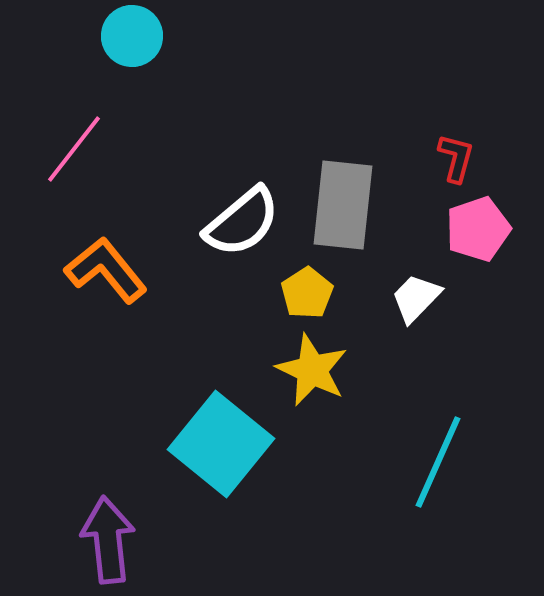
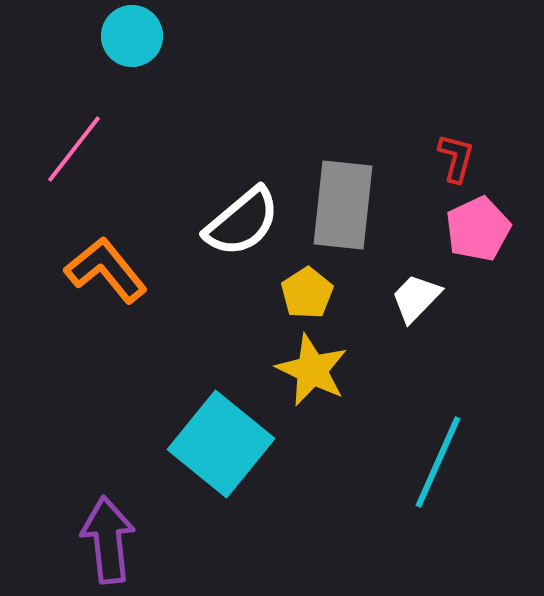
pink pentagon: rotated 6 degrees counterclockwise
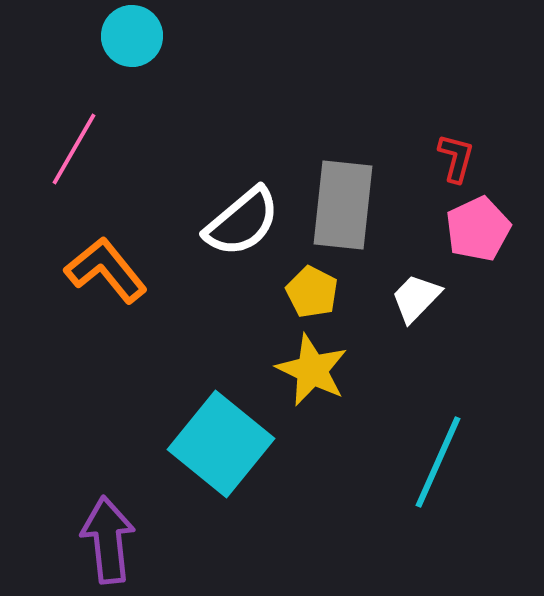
pink line: rotated 8 degrees counterclockwise
yellow pentagon: moved 5 px right, 1 px up; rotated 12 degrees counterclockwise
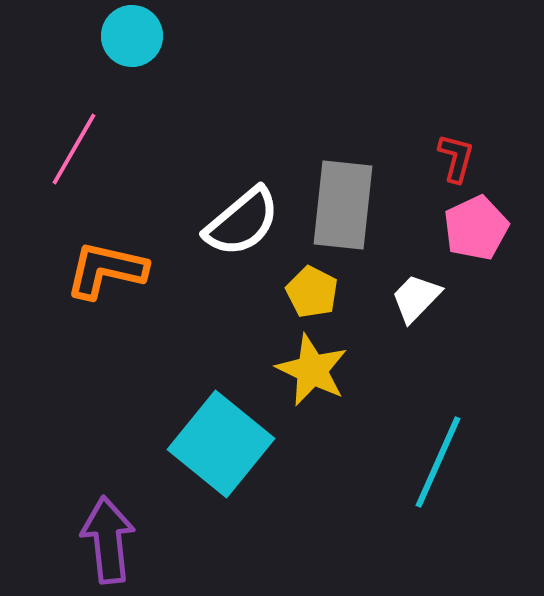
pink pentagon: moved 2 px left, 1 px up
orange L-shape: rotated 38 degrees counterclockwise
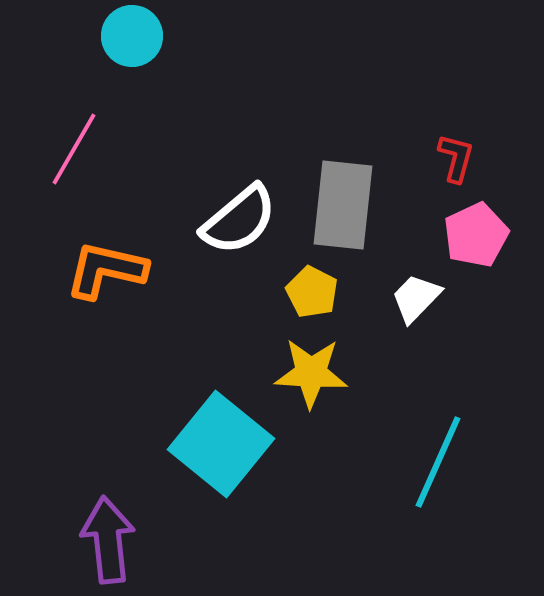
white semicircle: moved 3 px left, 2 px up
pink pentagon: moved 7 px down
yellow star: moved 1 px left, 3 px down; rotated 22 degrees counterclockwise
